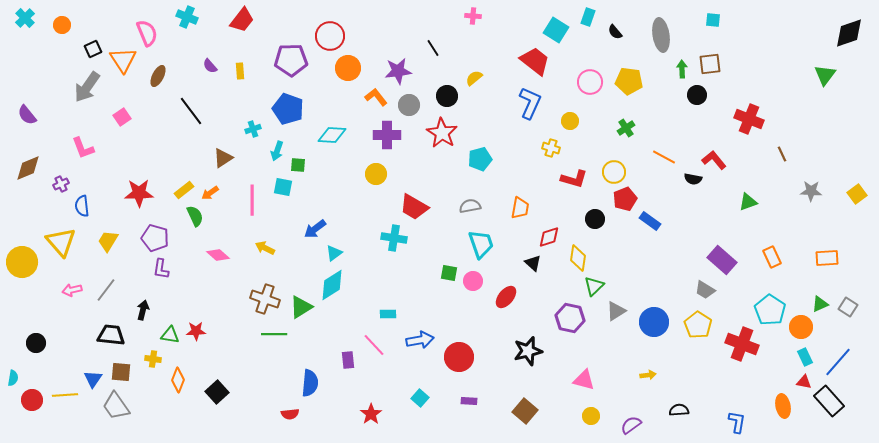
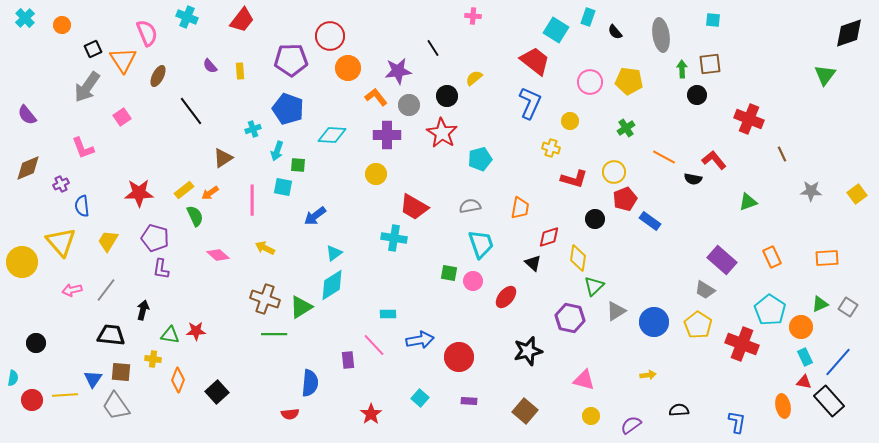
blue arrow at (315, 229): moved 13 px up
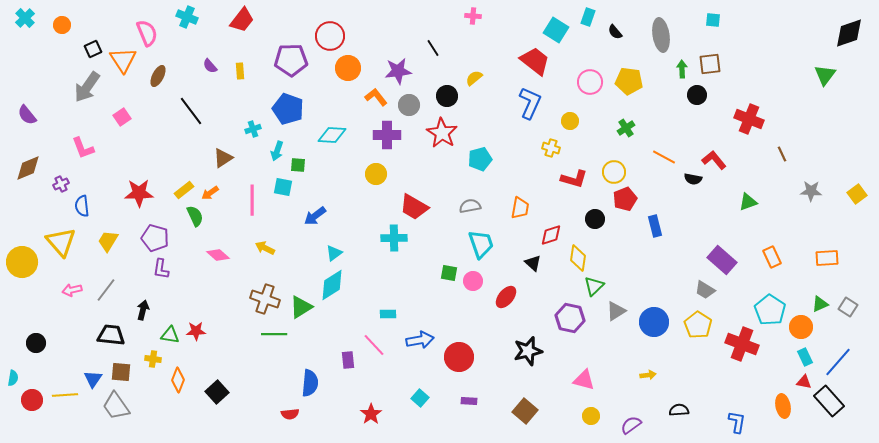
blue rectangle at (650, 221): moved 5 px right, 5 px down; rotated 40 degrees clockwise
red diamond at (549, 237): moved 2 px right, 2 px up
cyan cross at (394, 238): rotated 10 degrees counterclockwise
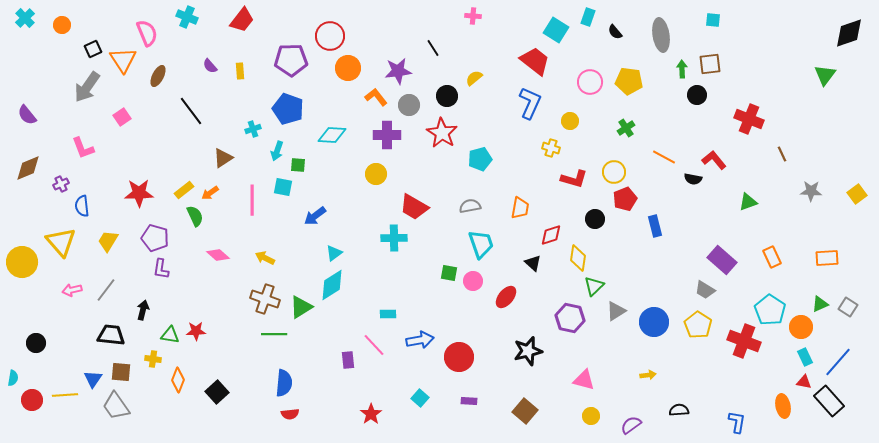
yellow arrow at (265, 248): moved 10 px down
red cross at (742, 344): moved 2 px right, 3 px up
blue semicircle at (310, 383): moved 26 px left
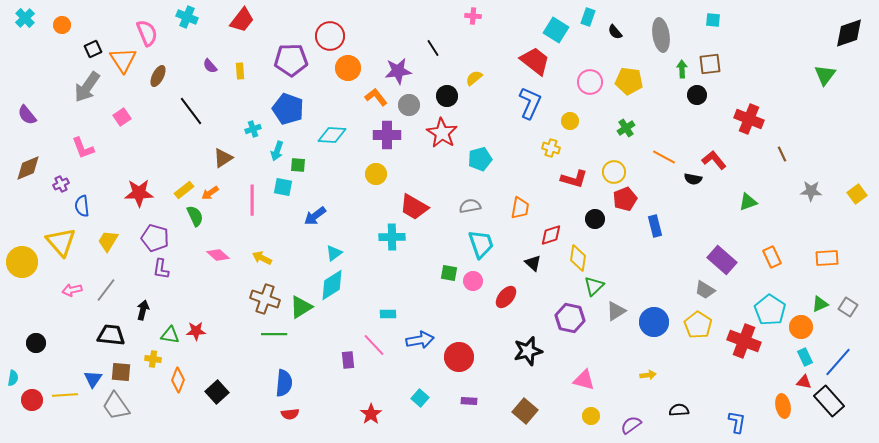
cyan cross at (394, 238): moved 2 px left, 1 px up
yellow arrow at (265, 258): moved 3 px left
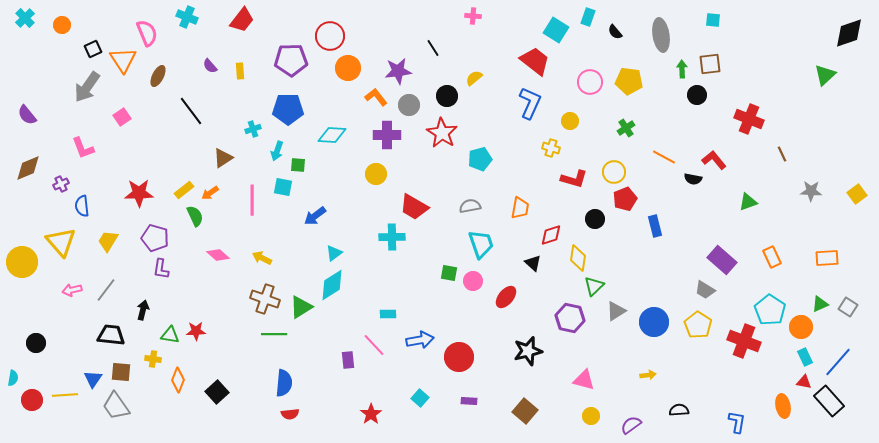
green triangle at (825, 75): rotated 10 degrees clockwise
blue pentagon at (288, 109): rotated 20 degrees counterclockwise
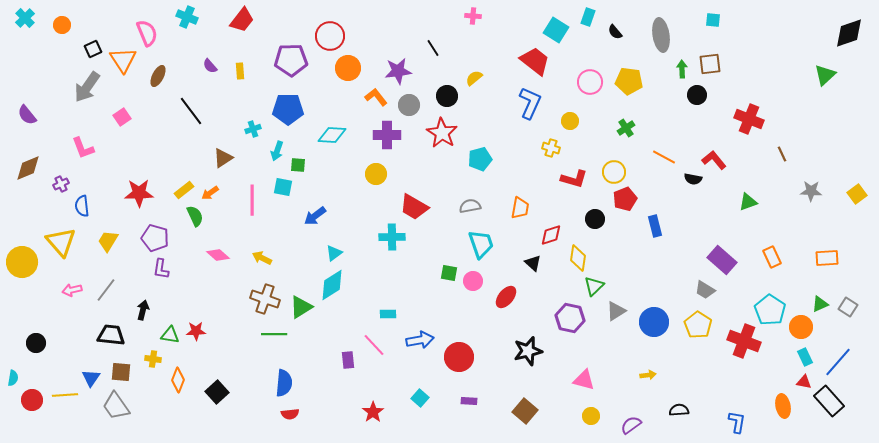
blue triangle at (93, 379): moved 2 px left, 1 px up
red star at (371, 414): moved 2 px right, 2 px up
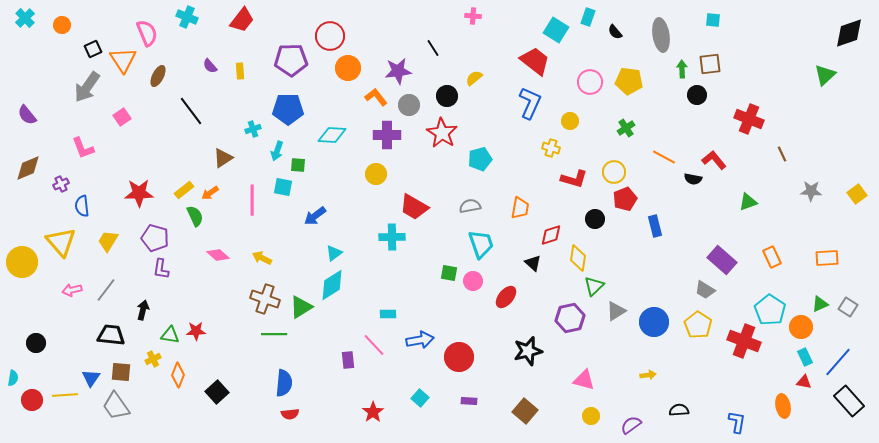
purple hexagon at (570, 318): rotated 24 degrees counterclockwise
yellow cross at (153, 359): rotated 35 degrees counterclockwise
orange diamond at (178, 380): moved 5 px up
black rectangle at (829, 401): moved 20 px right
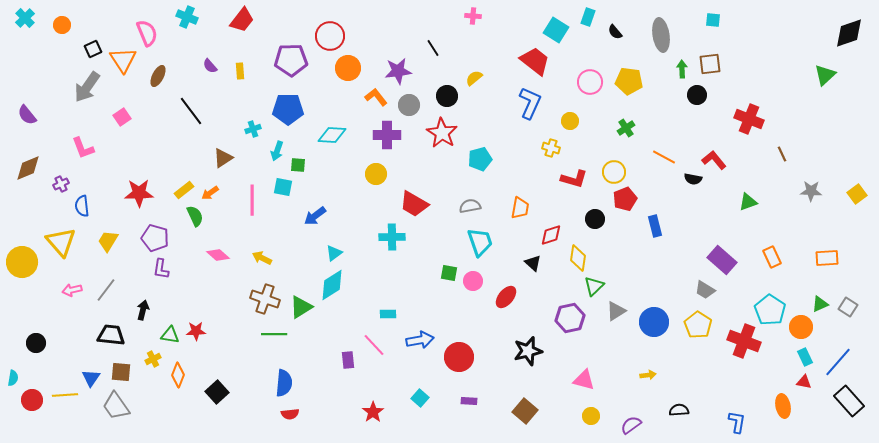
red trapezoid at (414, 207): moved 3 px up
cyan trapezoid at (481, 244): moved 1 px left, 2 px up
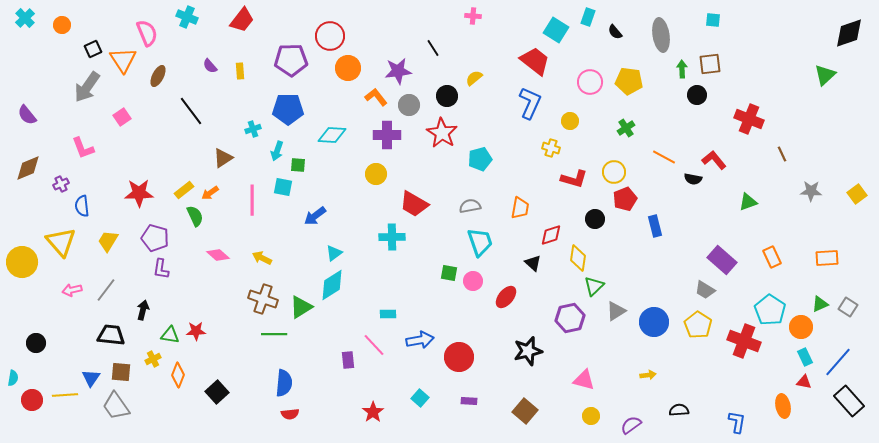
brown cross at (265, 299): moved 2 px left
